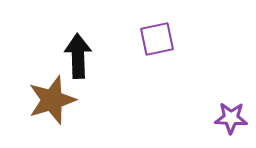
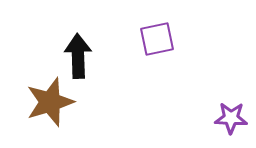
brown star: moved 2 px left, 2 px down
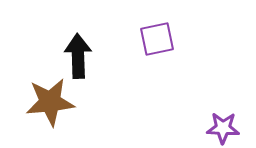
brown star: rotated 12 degrees clockwise
purple star: moved 8 px left, 10 px down
